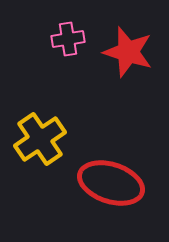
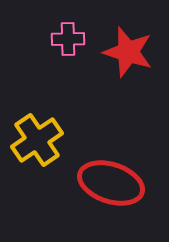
pink cross: rotated 8 degrees clockwise
yellow cross: moved 3 px left, 1 px down
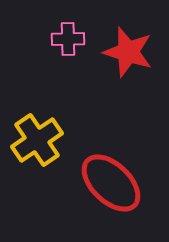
red ellipse: rotated 26 degrees clockwise
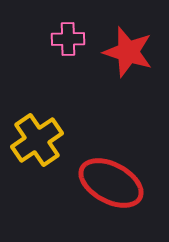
red ellipse: rotated 16 degrees counterclockwise
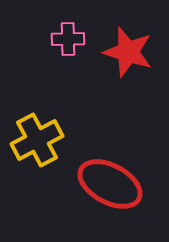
yellow cross: rotated 6 degrees clockwise
red ellipse: moved 1 px left, 1 px down
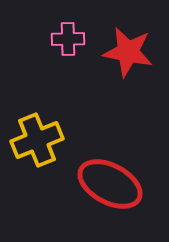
red star: rotated 6 degrees counterclockwise
yellow cross: rotated 6 degrees clockwise
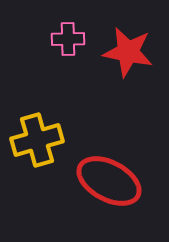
yellow cross: rotated 6 degrees clockwise
red ellipse: moved 1 px left, 3 px up
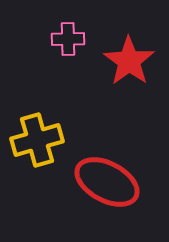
red star: moved 1 px right, 9 px down; rotated 24 degrees clockwise
red ellipse: moved 2 px left, 1 px down
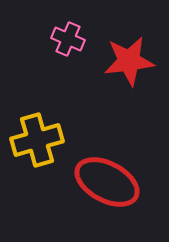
pink cross: rotated 24 degrees clockwise
red star: rotated 30 degrees clockwise
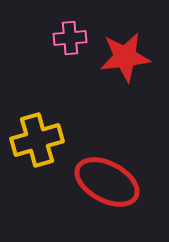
pink cross: moved 2 px right, 1 px up; rotated 28 degrees counterclockwise
red star: moved 4 px left, 4 px up
